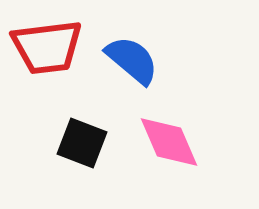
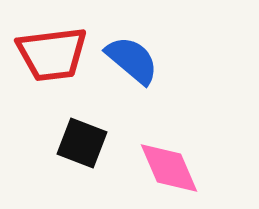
red trapezoid: moved 5 px right, 7 px down
pink diamond: moved 26 px down
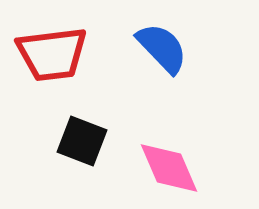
blue semicircle: moved 30 px right, 12 px up; rotated 6 degrees clockwise
black square: moved 2 px up
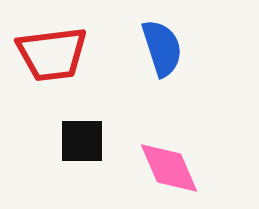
blue semicircle: rotated 26 degrees clockwise
black square: rotated 21 degrees counterclockwise
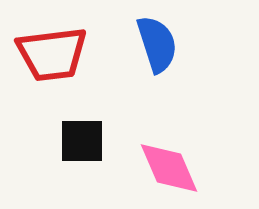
blue semicircle: moved 5 px left, 4 px up
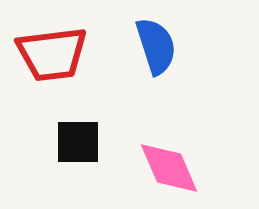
blue semicircle: moved 1 px left, 2 px down
black square: moved 4 px left, 1 px down
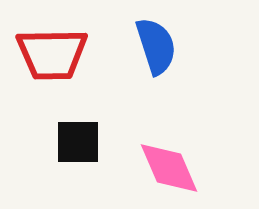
red trapezoid: rotated 6 degrees clockwise
